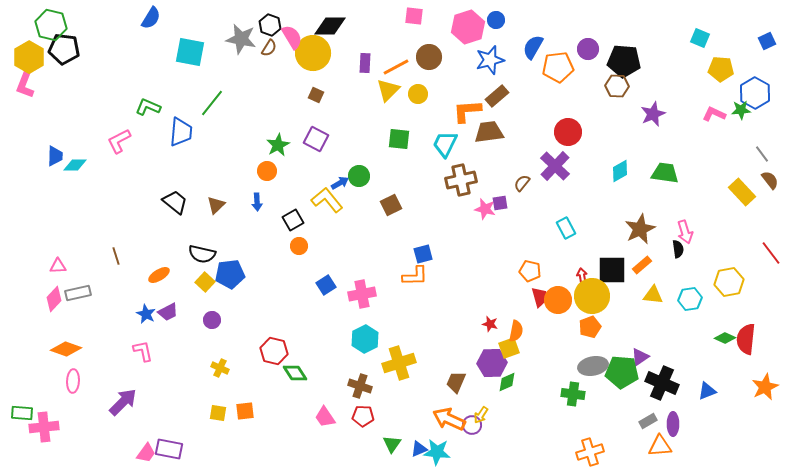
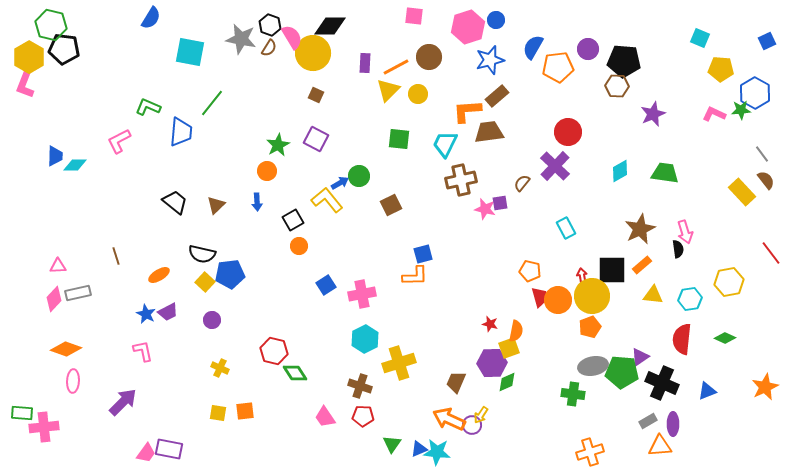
brown semicircle at (770, 180): moved 4 px left
red semicircle at (746, 339): moved 64 px left
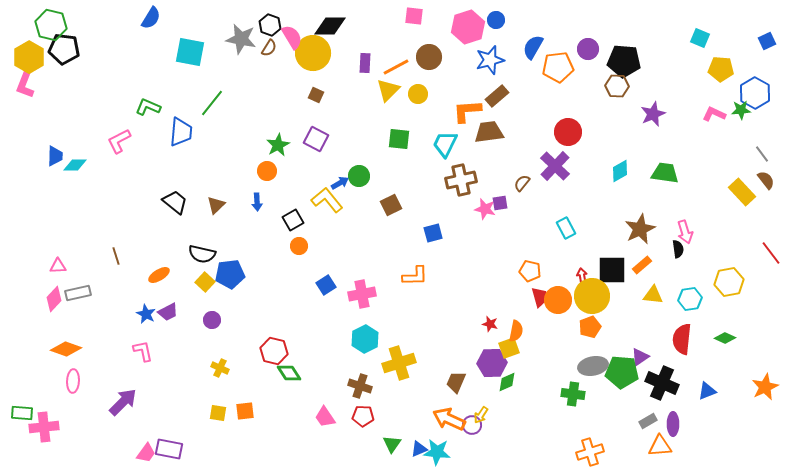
blue square at (423, 254): moved 10 px right, 21 px up
green diamond at (295, 373): moved 6 px left
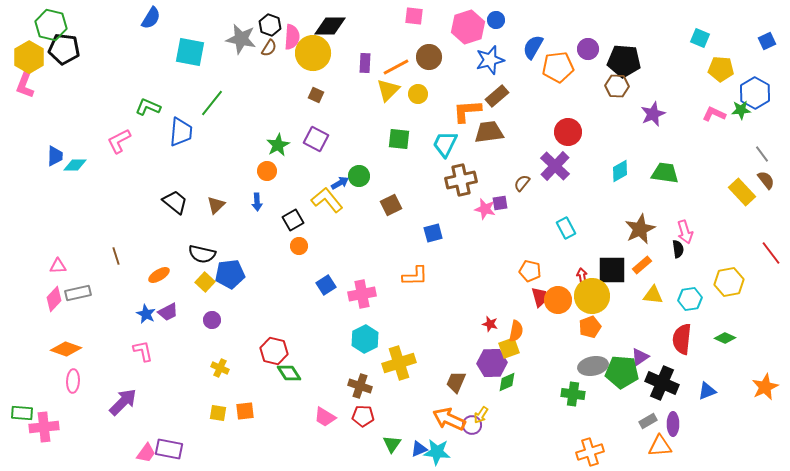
pink semicircle at (292, 37): rotated 35 degrees clockwise
pink trapezoid at (325, 417): rotated 25 degrees counterclockwise
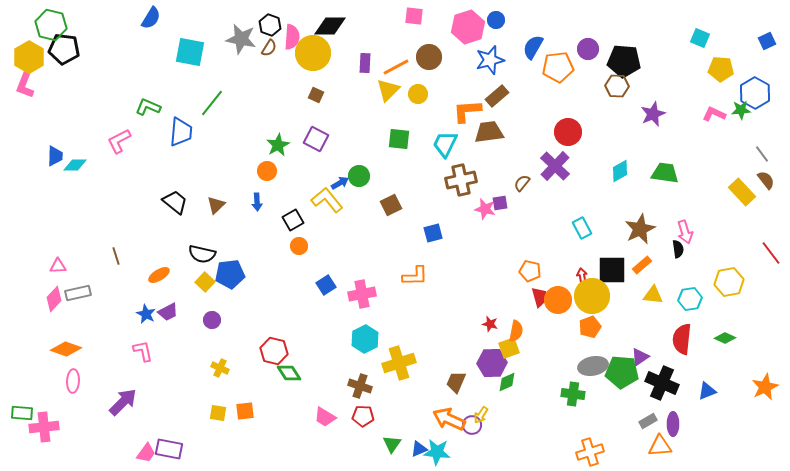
cyan rectangle at (566, 228): moved 16 px right
